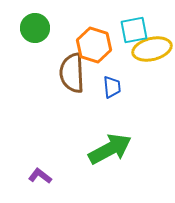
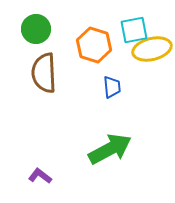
green circle: moved 1 px right, 1 px down
brown semicircle: moved 28 px left
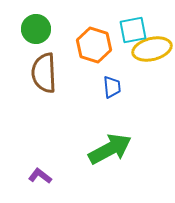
cyan square: moved 1 px left
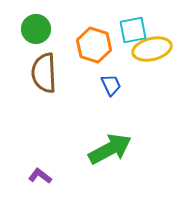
blue trapezoid: moved 1 px left, 2 px up; rotated 20 degrees counterclockwise
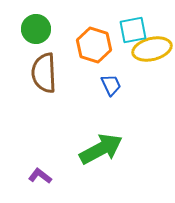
green arrow: moved 9 px left
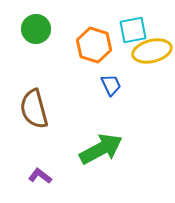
yellow ellipse: moved 2 px down
brown semicircle: moved 10 px left, 36 px down; rotated 12 degrees counterclockwise
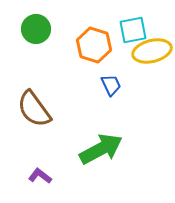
brown semicircle: rotated 21 degrees counterclockwise
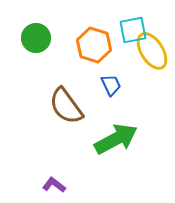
green circle: moved 9 px down
yellow ellipse: rotated 72 degrees clockwise
brown semicircle: moved 32 px right, 3 px up
green arrow: moved 15 px right, 10 px up
purple L-shape: moved 14 px right, 9 px down
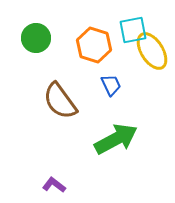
brown semicircle: moved 6 px left, 5 px up
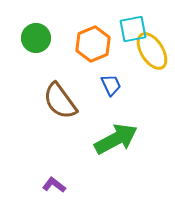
cyan square: moved 1 px up
orange hexagon: moved 1 px left, 1 px up; rotated 20 degrees clockwise
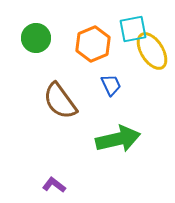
green arrow: moved 2 px right; rotated 15 degrees clockwise
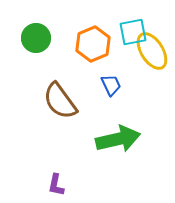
cyan square: moved 3 px down
purple L-shape: moved 2 px right; rotated 115 degrees counterclockwise
